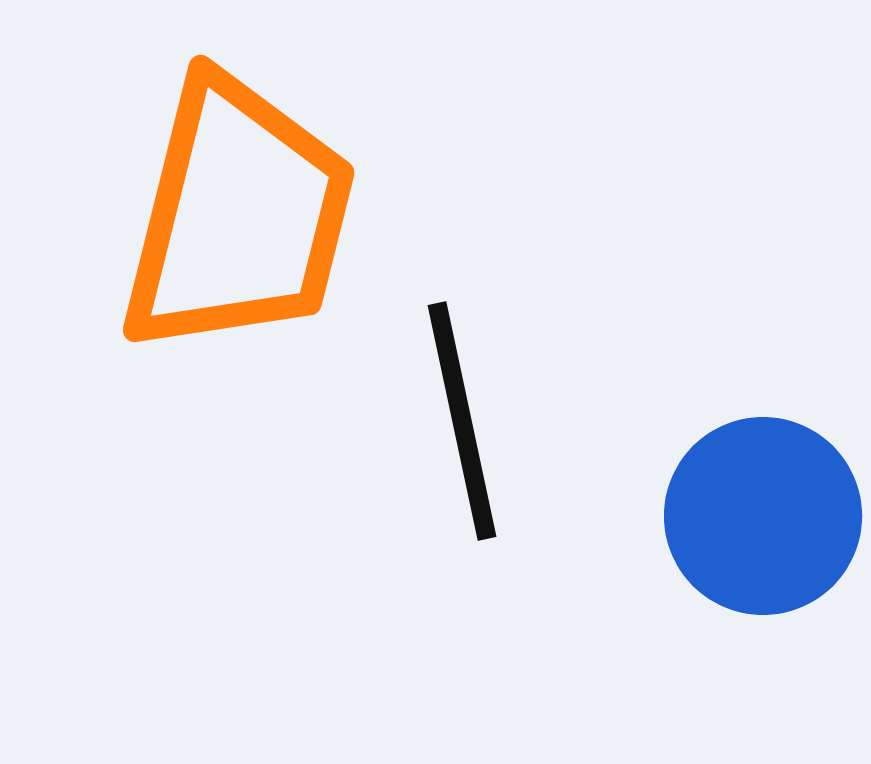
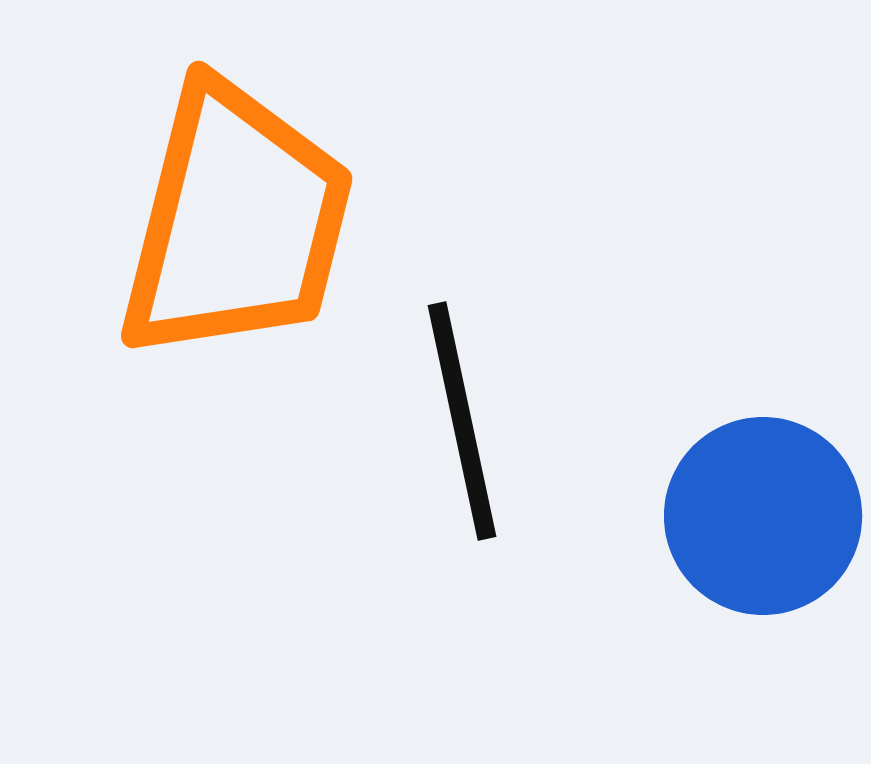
orange trapezoid: moved 2 px left, 6 px down
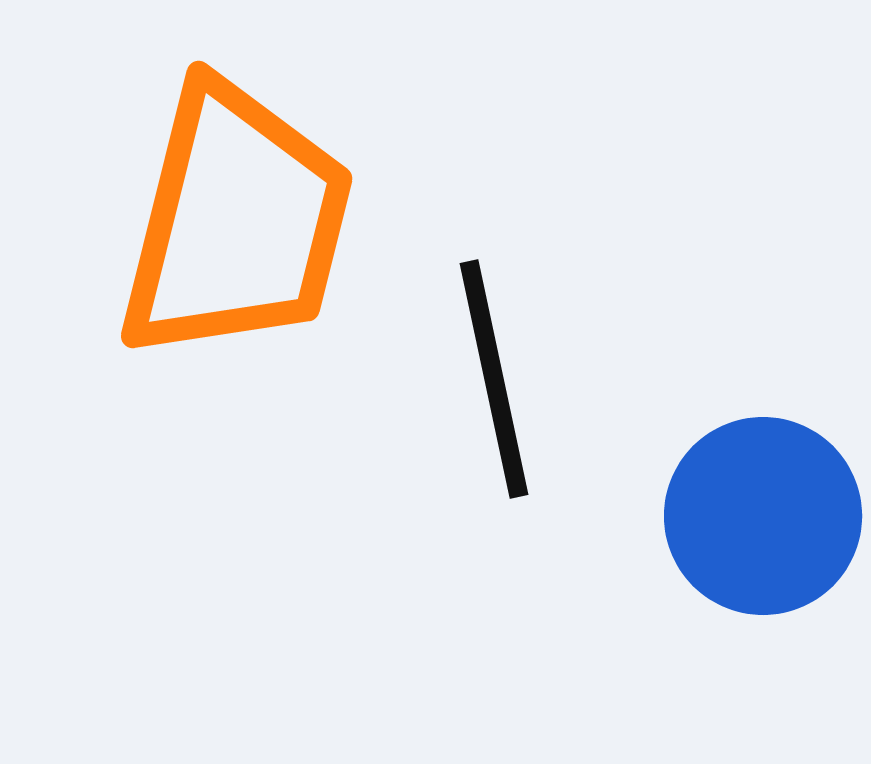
black line: moved 32 px right, 42 px up
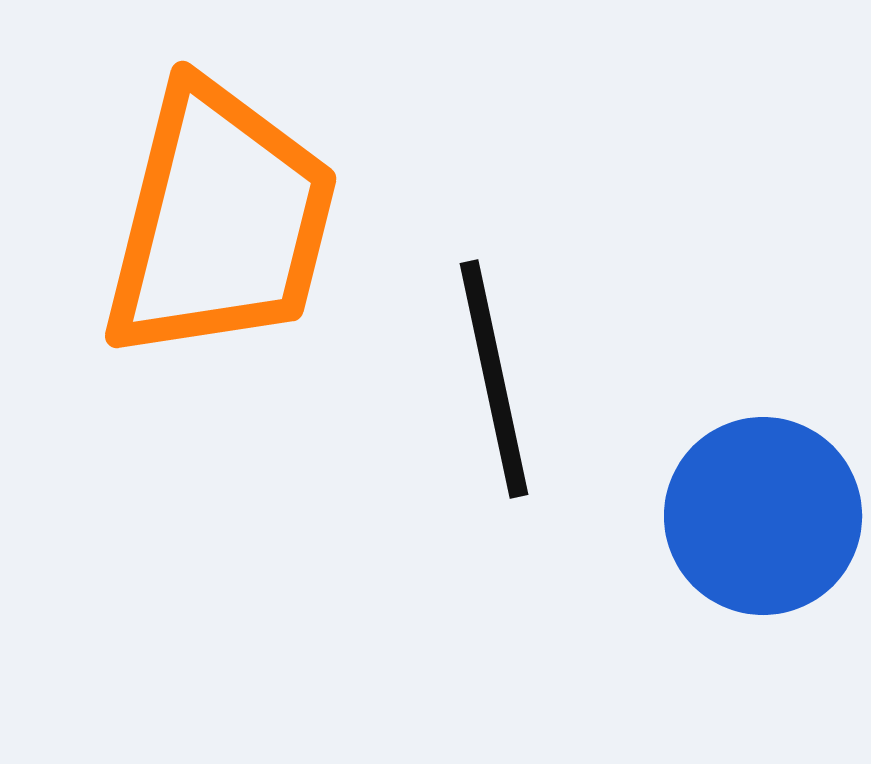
orange trapezoid: moved 16 px left
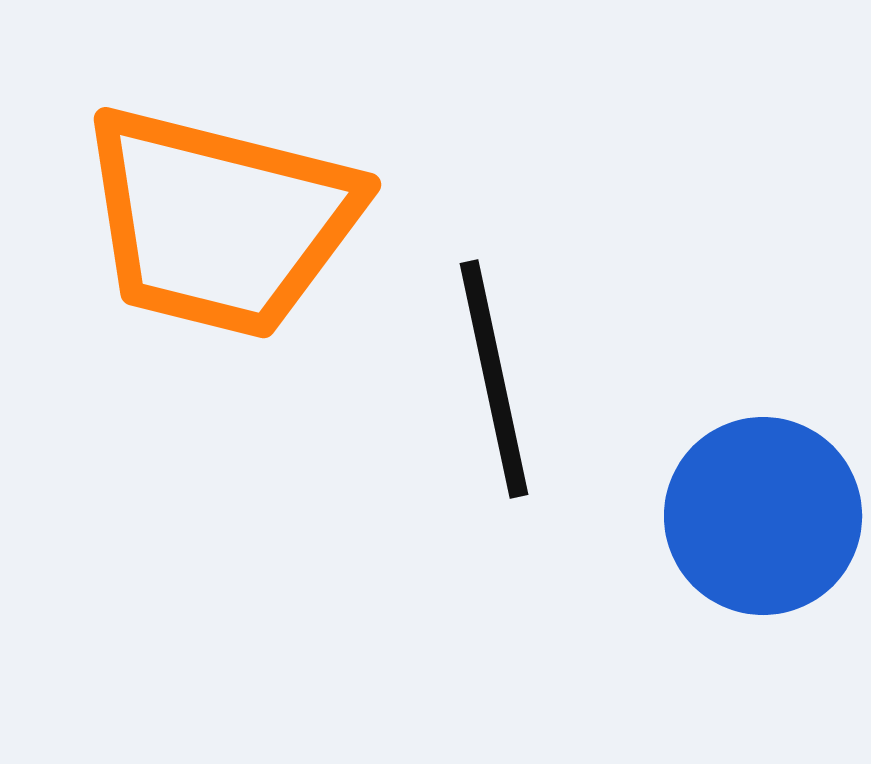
orange trapezoid: rotated 90 degrees clockwise
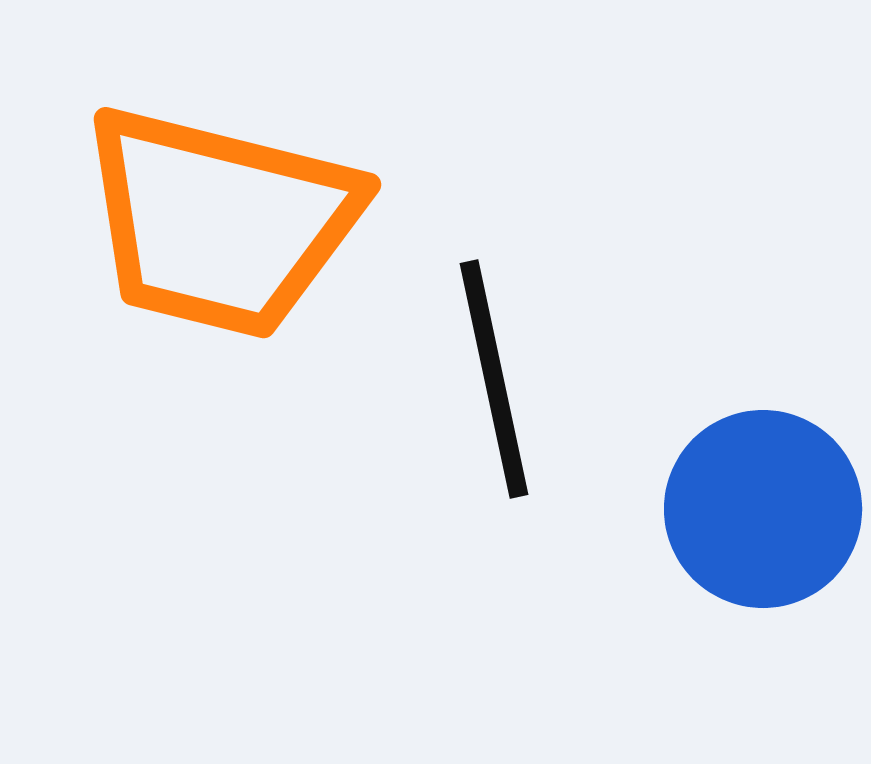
blue circle: moved 7 px up
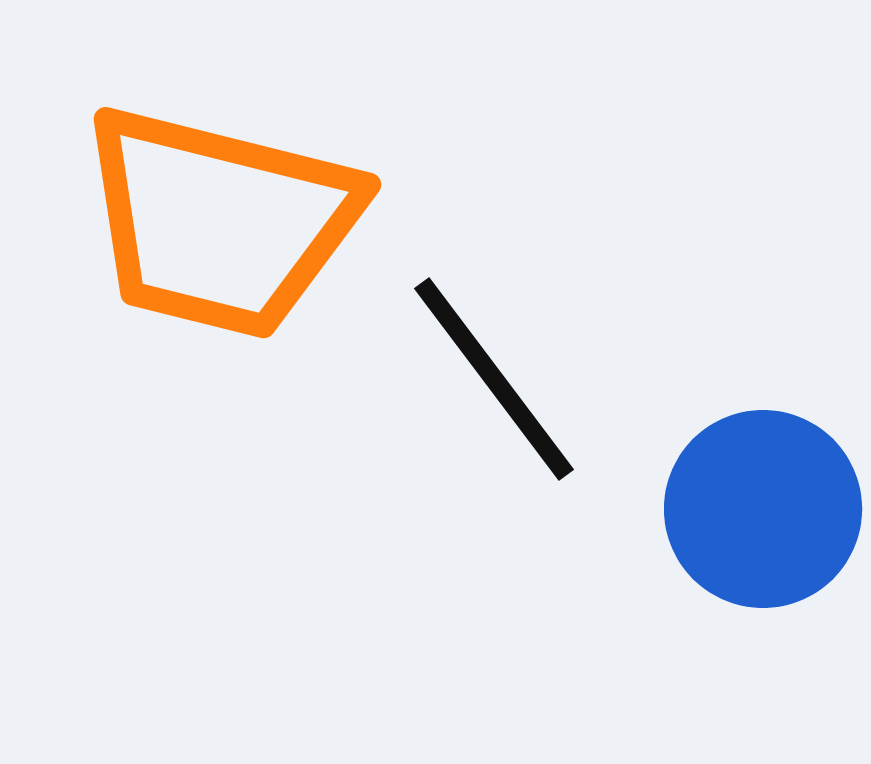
black line: rotated 25 degrees counterclockwise
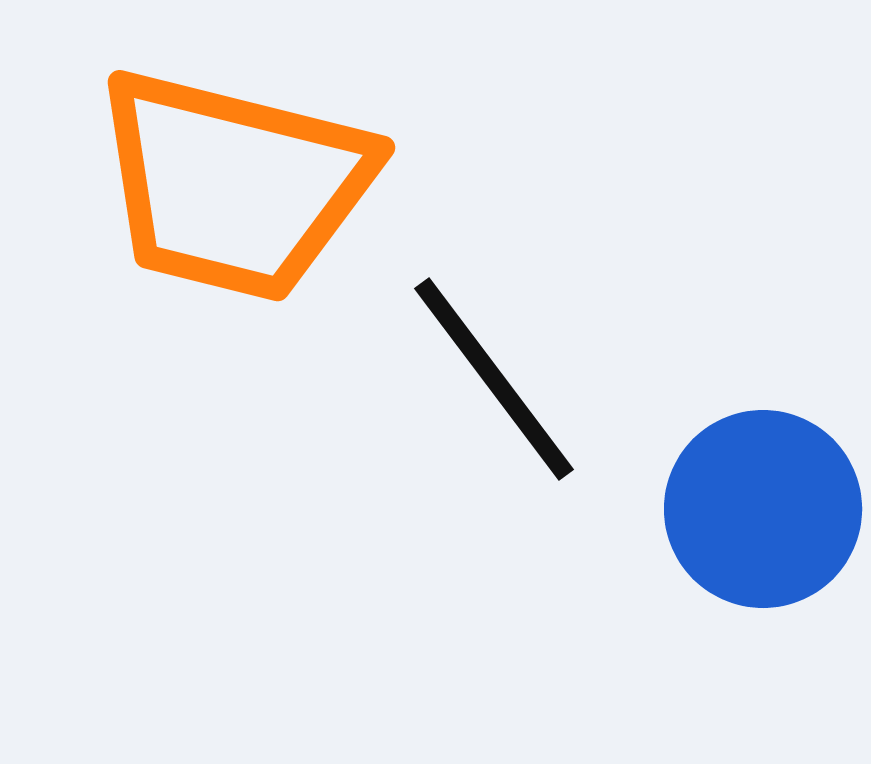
orange trapezoid: moved 14 px right, 37 px up
